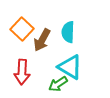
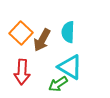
orange square: moved 1 px left, 4 px down
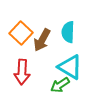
green arrow: moved 2 px right, 1 px down
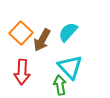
cyan semicircle: rotated 40 degrees clockwise
cyan triangle: rotated 16 degrees clockwise
green arrow: rotated 114 degrees clockwise
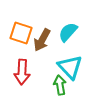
orange square: rotated 25 degrees counterclockwise
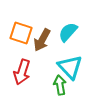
red arrow: rotated 15 degrees clockwise
